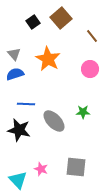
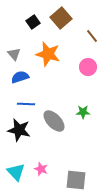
orange star: moved 5 px up; rotated 15 degrees counterclockwise
pink circle: moved 2 px left, 2 px up
blue semicircle: moved 5 px right, 3 px down
gray square: moved 13 px down
cyan triangle: moved 2 px left, 8 px up
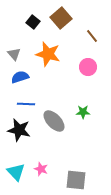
black square: rotated 16 degrees counterclockwise
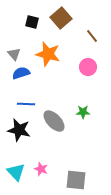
black square: moved 1 px left; rotated 24 degrees counterclockwise
blue semicircle: moved 1 px right, 4 px up
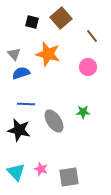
gray ellipse: rotated 10 degrees clockwise
gray square: moved 7 px left, 3 px up; rotated 15 degrees counterclockwise
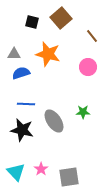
gray triangle: rotated 48 degrees counterclockwise
black star: moved 3 px right
pink star: rotated 16 degrees clockwise
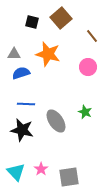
green star: moved 2 px right; rotated 24 degrees clockwise
gray ellipse: moved 2 px right
